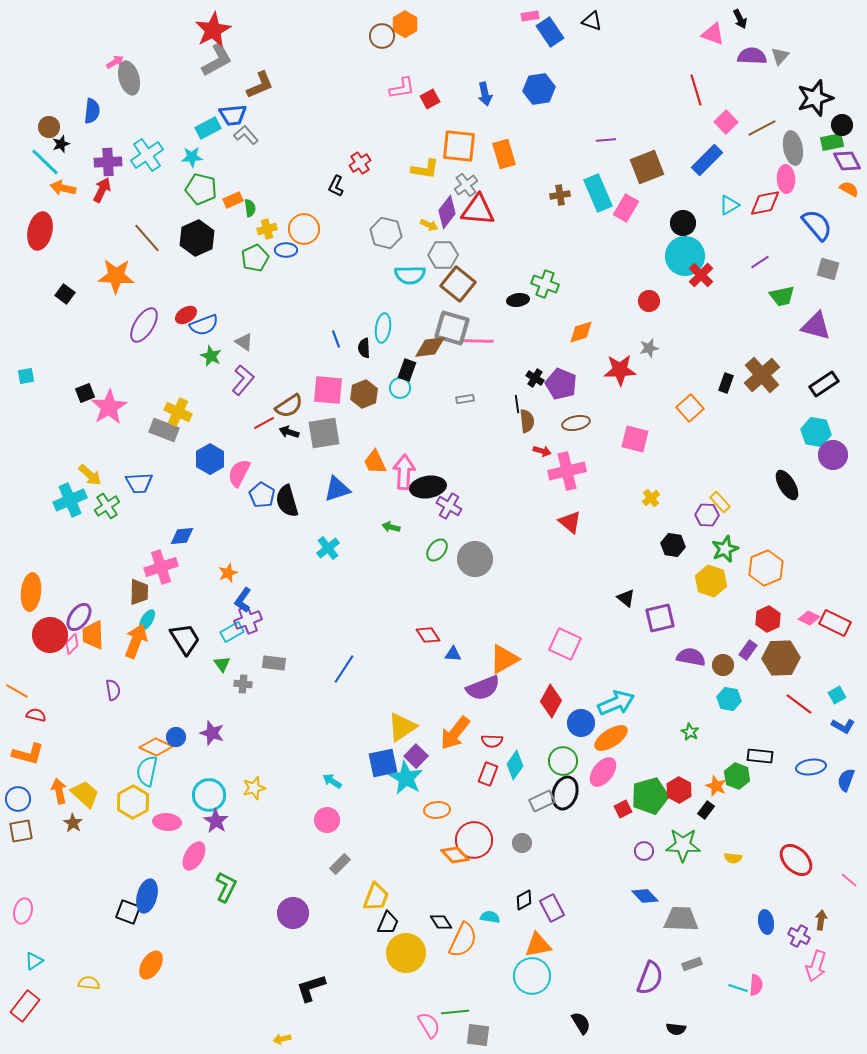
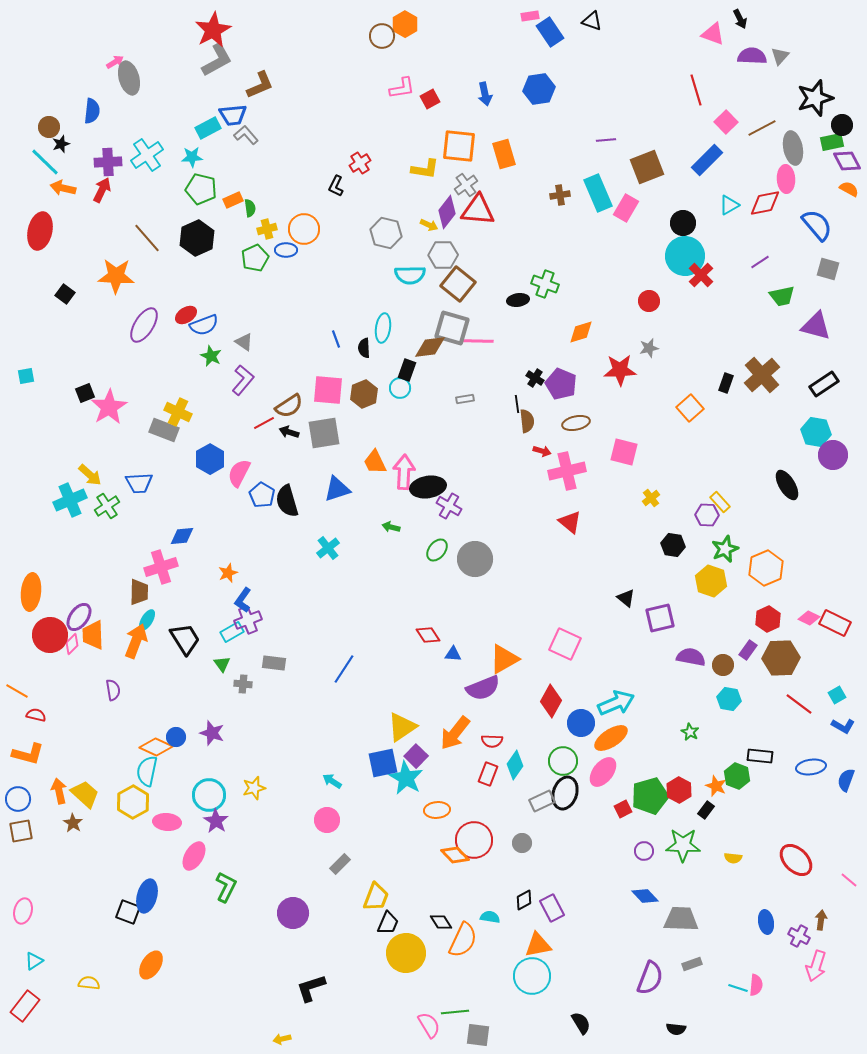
pink square at (635, 439): moved 11 px left, 13 px down
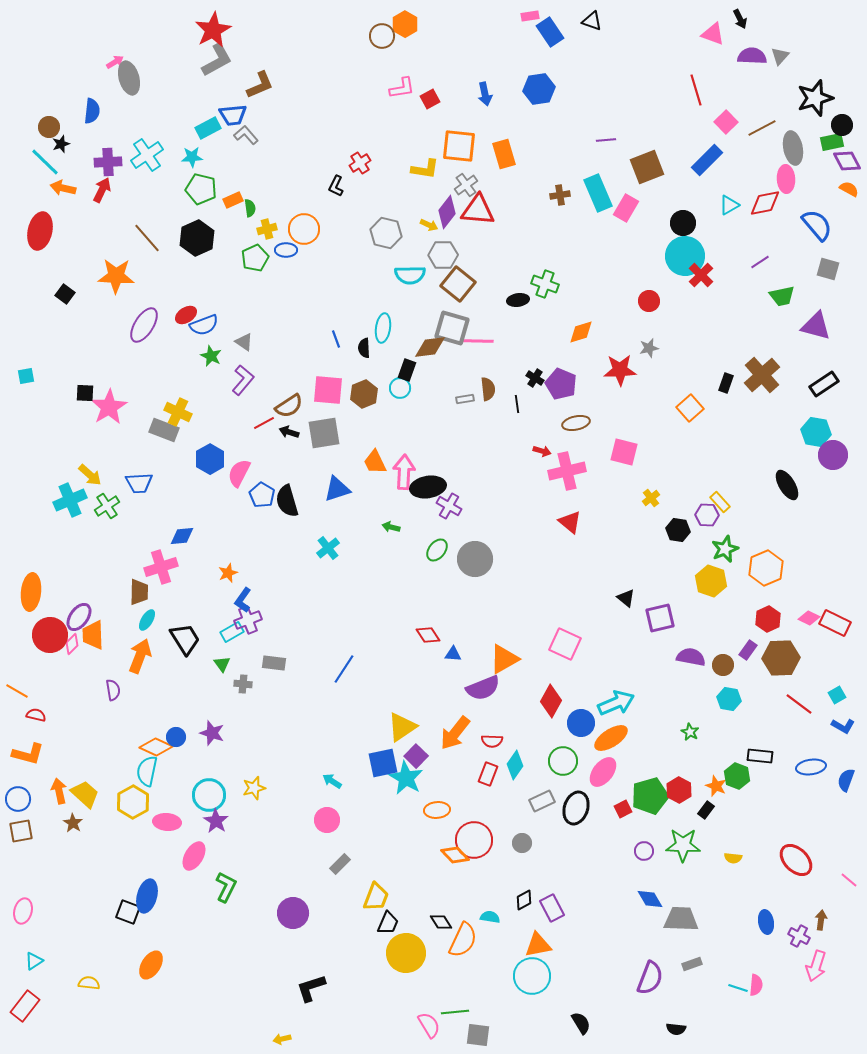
black square at (85, 393): rotated 24 degrees clockwise
brown semicircle at (527, 421): moved 39 px left, 32 px up
black hexagon at (673, 545): moved 5 px right, 15 px up
orange arrow at (136, 641): moved 4 px right, 15 px down
black ellipse at (565, 793): moved 11 px right, 15 px down
blue diamond at (645, 896): moved 5 px right, 3 px down; rotated 12 degrees clockwise
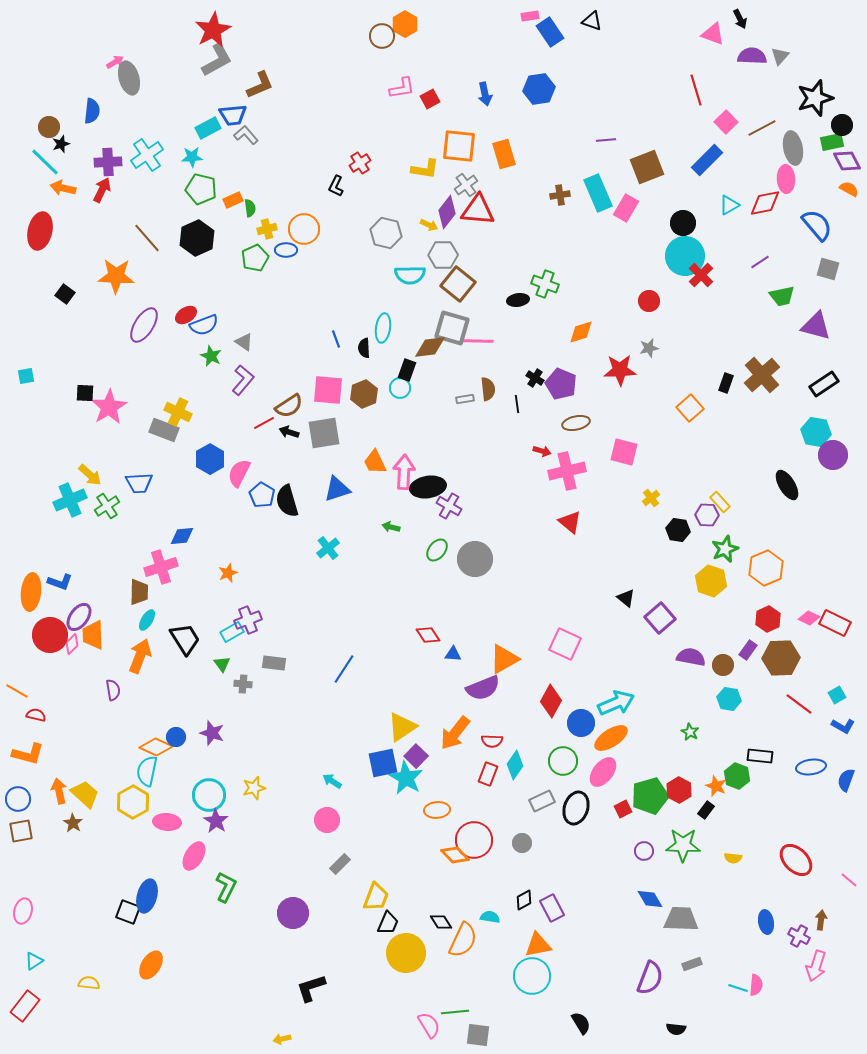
blue L-shape at (243, 600): moved 183 px left, 18 px up; rotated 105 degrees counterclockwise
purple square at (660, 618): rotated 28 degrees counterclockwise
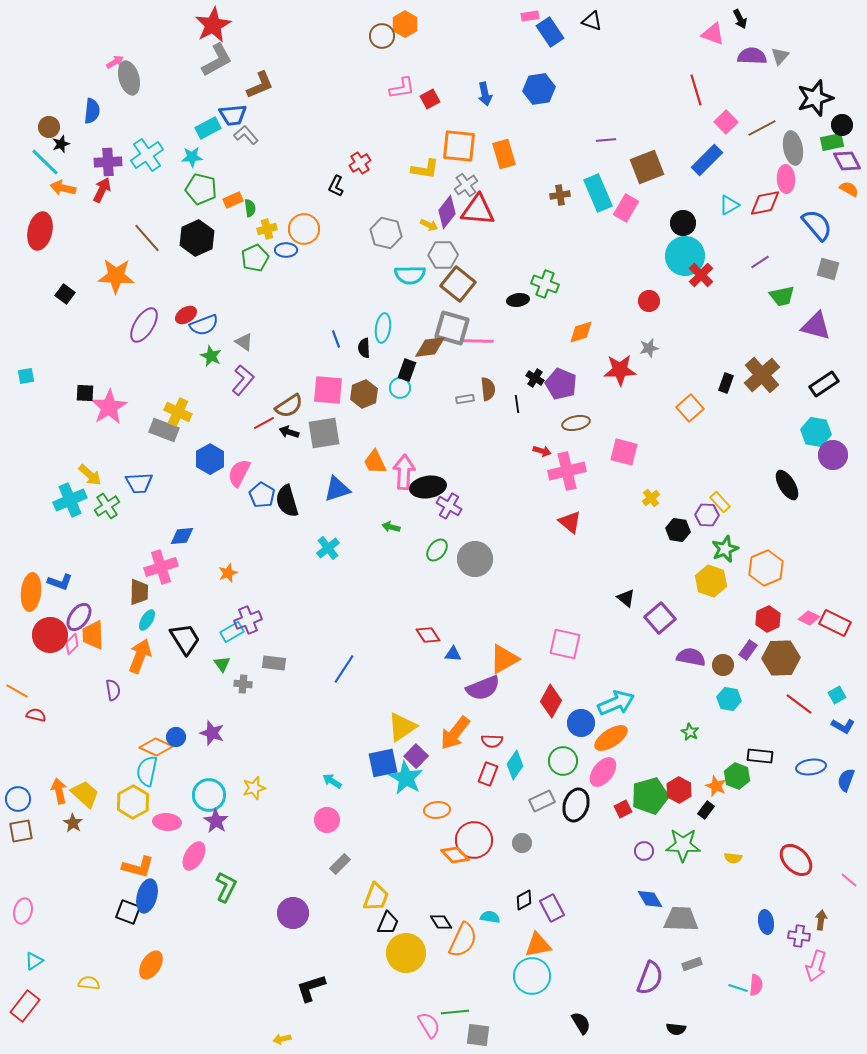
red star at (213, 30): moved 5 px up
pink square at (565, 644): rotated 12 degrees counterclockwise
orange L-shape at (28, 754): moved 110 px right, 113 px down
black ellipse at (576, 808): moved 3 px up
purple cross at (799, 936): rotated 20 degrees counterclockwise
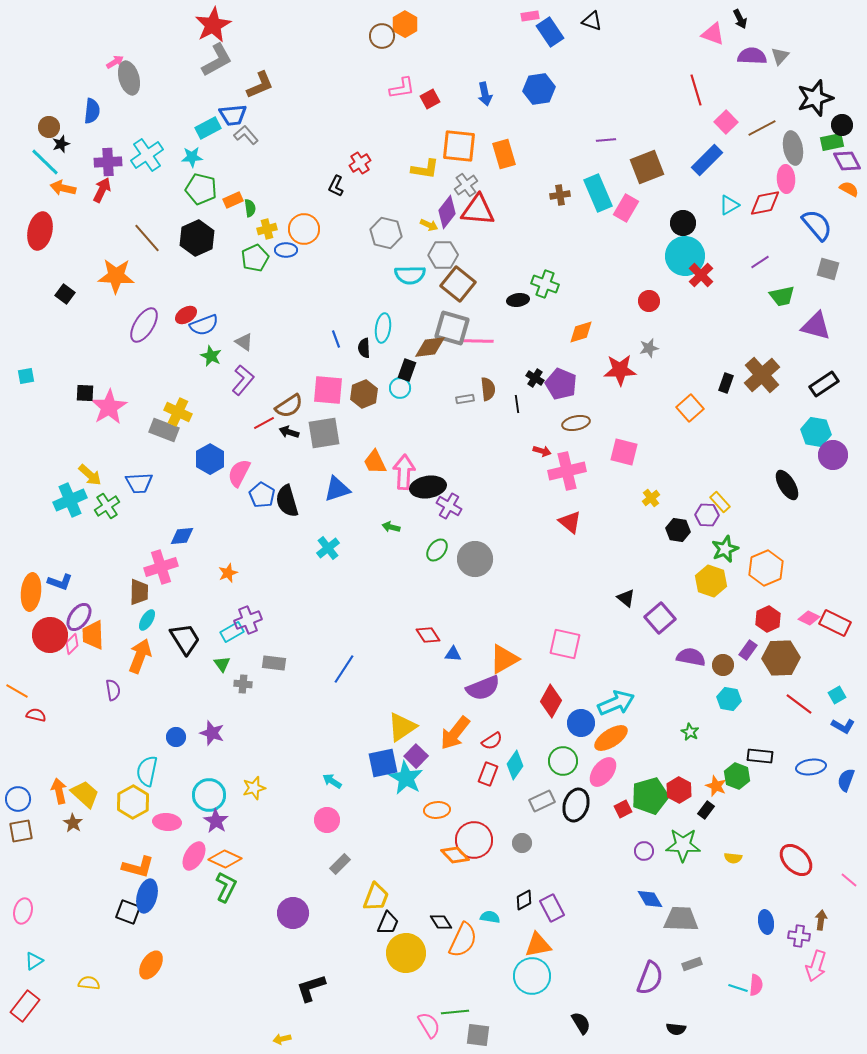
red semicircle at (492, 741): rotated 35 degrees counterclockwise
orange diamond at (156, 747): moved 69 px right, 112 px down
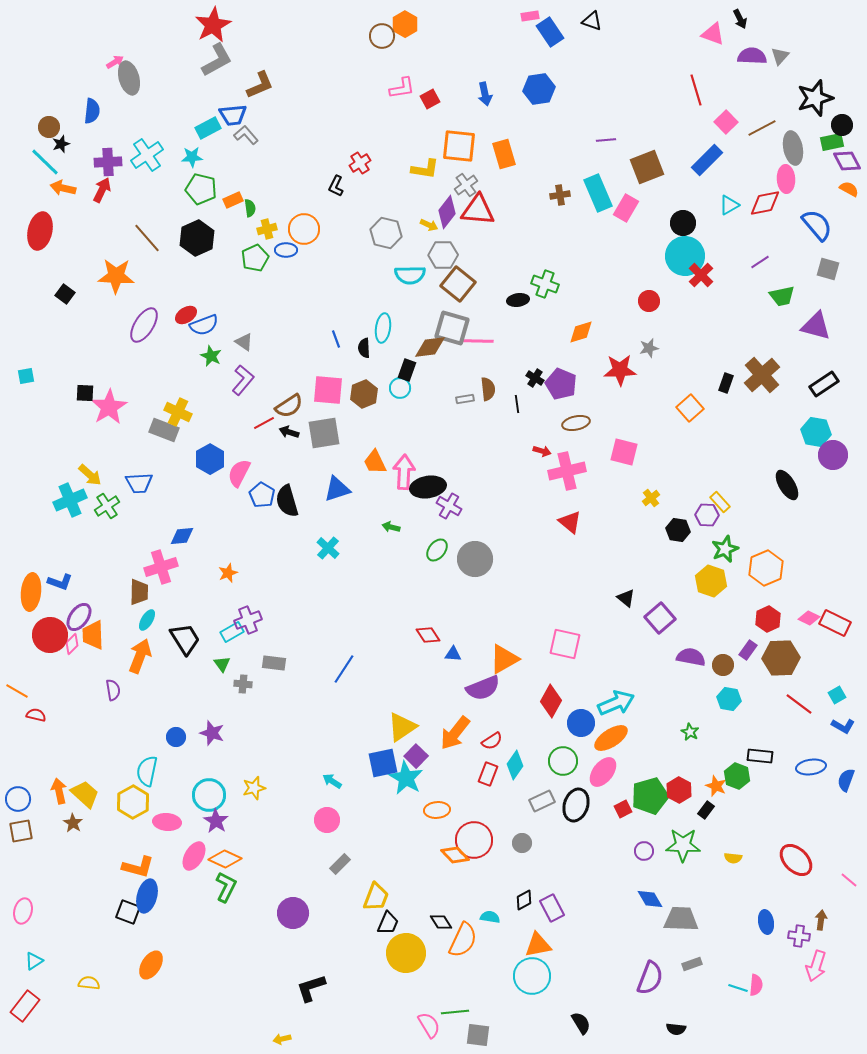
cyan cross at (328, 548): rotated 10 degrees counterclockwise
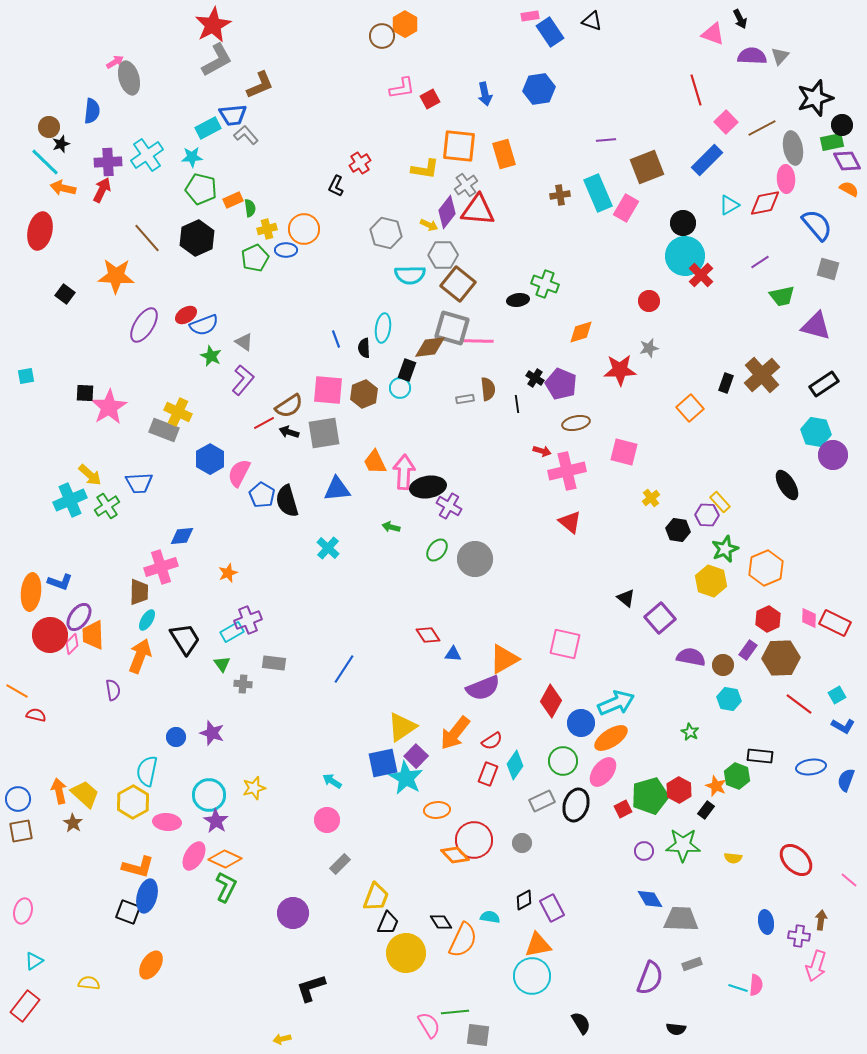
blue triangle at (337, 489): rotated 12 degrees clockwise
pink diamond at (809, 618): rotated 65 degrees clockwise
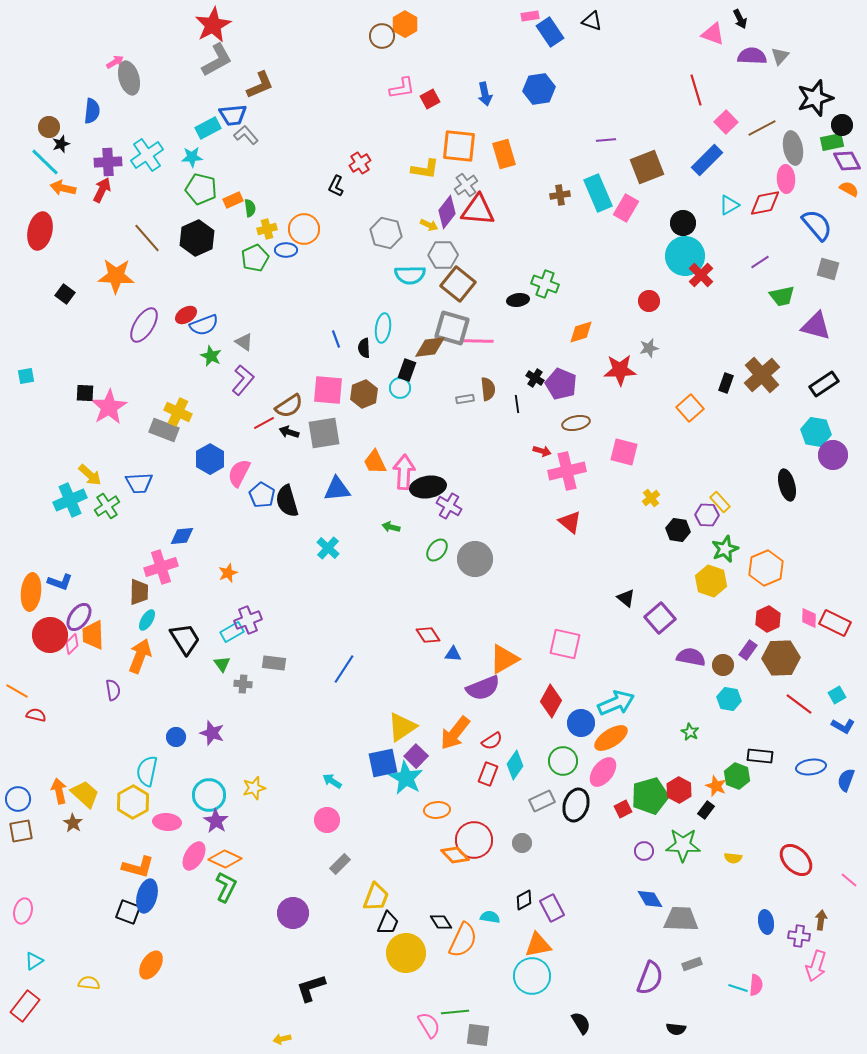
black ellipse at (787, 485): rotated 16 degrees clockwise
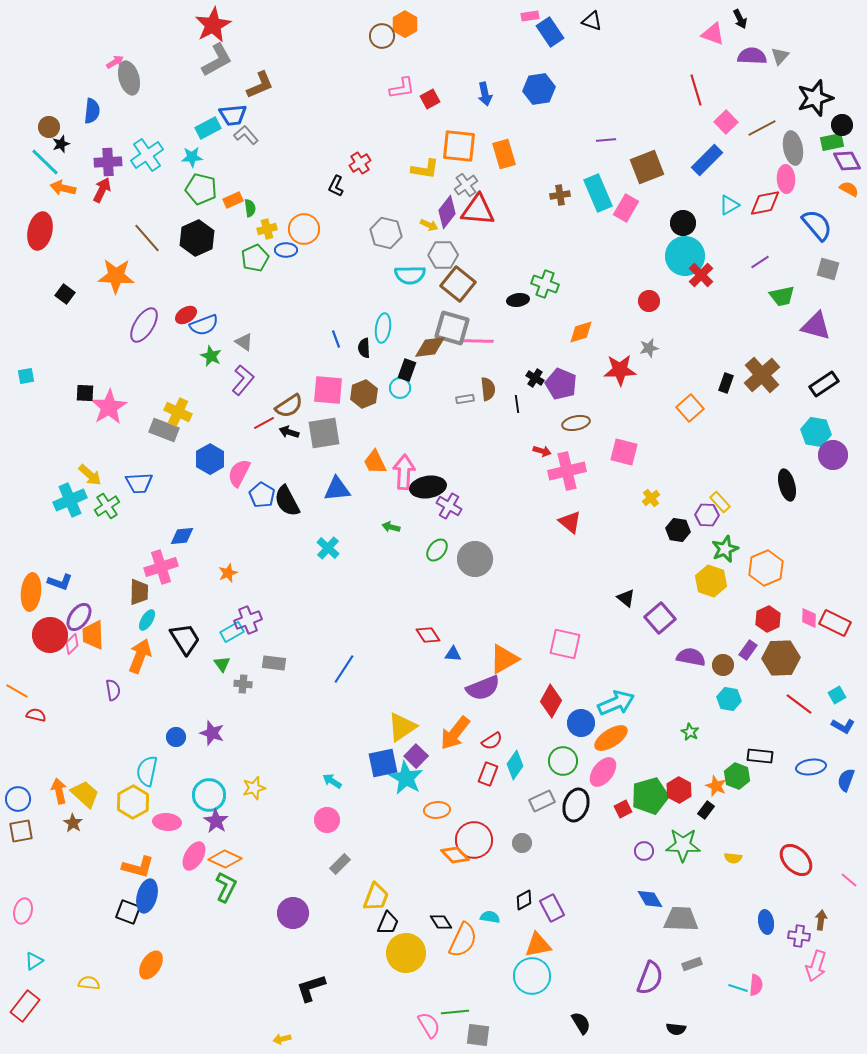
black semicircle at (287, 501): rotated 12 degrees counterclockwise
